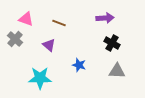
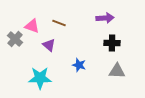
pink triangle: moved 6 px right, 7 px down
black cross: rotated 28 degrees counterclockwise
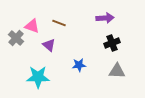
gray cross: moved 1 px right, 1 px up
black cross: rotated 21 degrees counterclockwise
blue star: rotated 24 degrees counterclockwise
cyan star: moved 2 px left, 1 px up
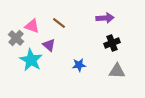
brown line: rotated 16 degrees clockwise
cyan star: moved 7 px left, 17 px up; rotated 30 degrees clockwise
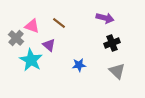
purple arrow: rotated 18 degrees clockwise
gray triangle: rotated 42 degrees clockwise
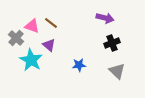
brown line: moved 8 px left
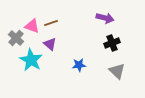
brown line: rotated 56 degrees counterclockwise
purple triangle: moved 1 px right, 1 px up
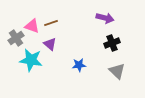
gray cross: rotated 14 degrees clockwise
cyan star: rotated 20 degrees counterclockwise
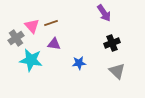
purple arrow: moved 1 px left, 5 px up; rotated 42 degrees clockwise
pink triangle: rotated 28 degrees clockwise
purple triangle: moved 4 px right; rotated 32 degrees counterclockwise
blue star: moved 2 px up
